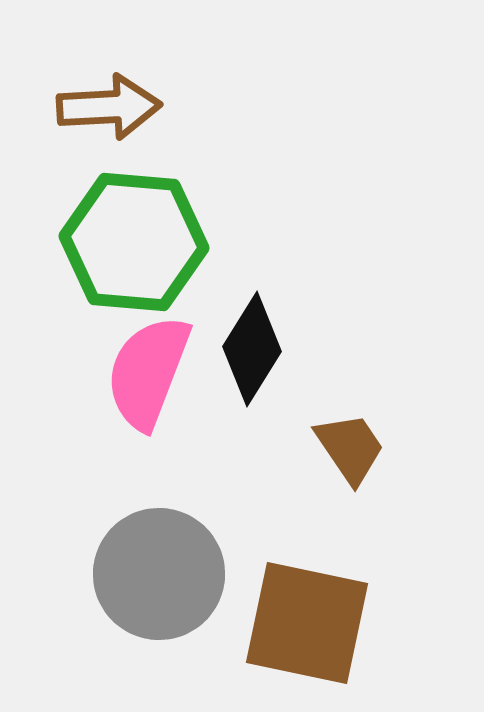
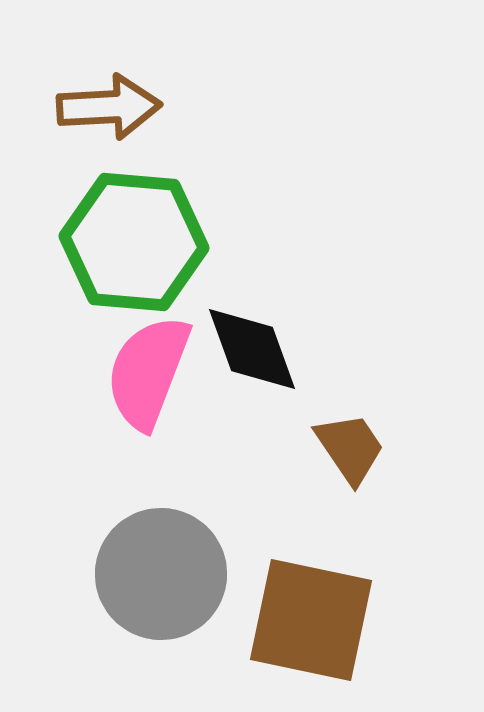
black diamond: rotated 52 degrees counterclockwise
gray circle: moved 2 px right
brown square: moved 4 px right, 3 px up
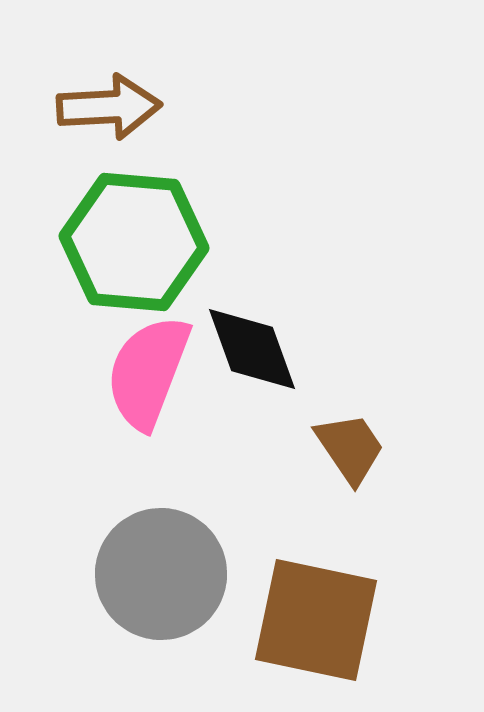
brown square: moved 5 px right
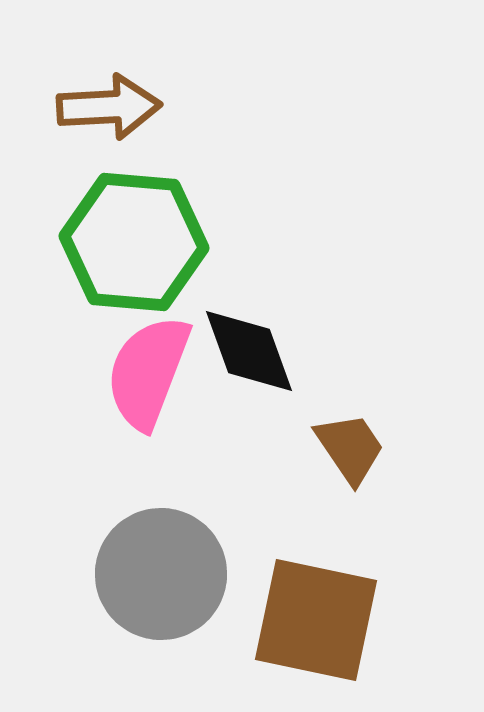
black diamond: moved 3 px left, 2 px down
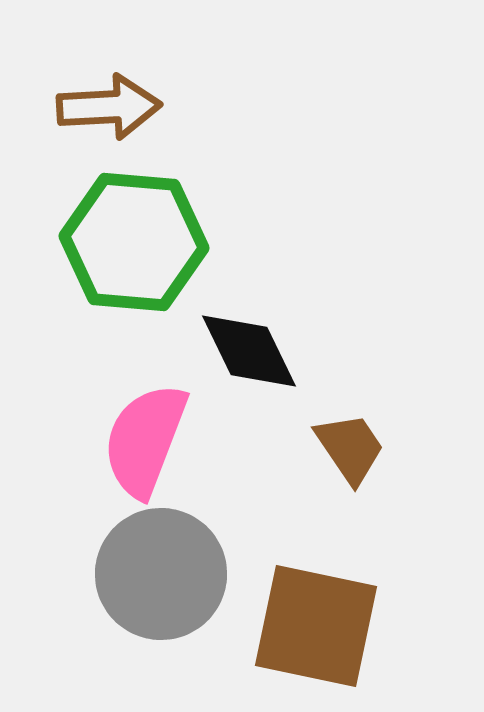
black diamond: rotated 6 degrees counterclockwise
pink semicircle: moved 3 px left, 68 px down
brown square: moved 6 px down
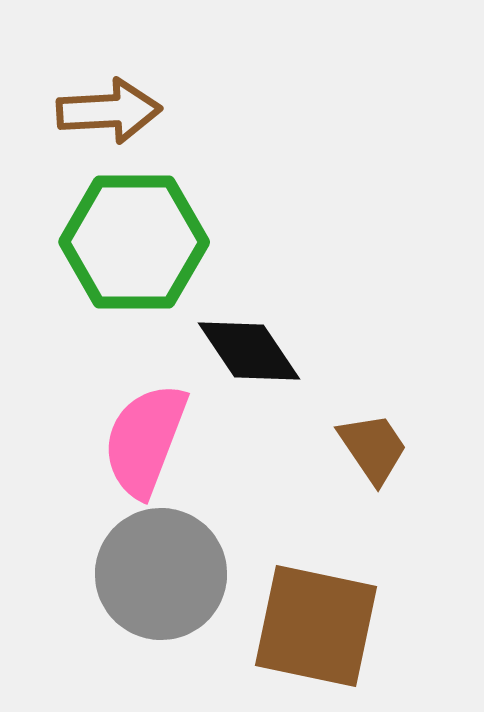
brown arrow: moved 4 px down
green hexagon: rotated 5 degrees counterclockwise
black diamond: rotated 8 degrees counterclockwise
brown trapezoid: moved 23 px right
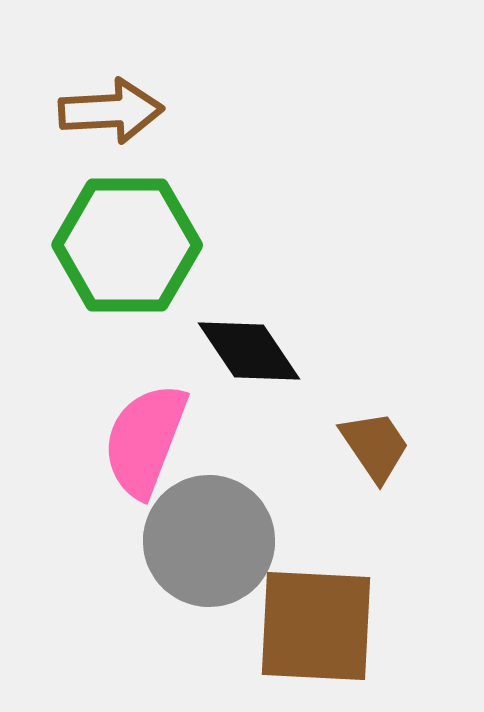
brown arrow: moved 2 px right
green hexagon: moved 7 px left, 3 px down
brown trapezoid: moved 2 px right, 2 px up
gray circle: moved 48 px right, 33 px up
brown square: rotated 9 degrees counterclockwise
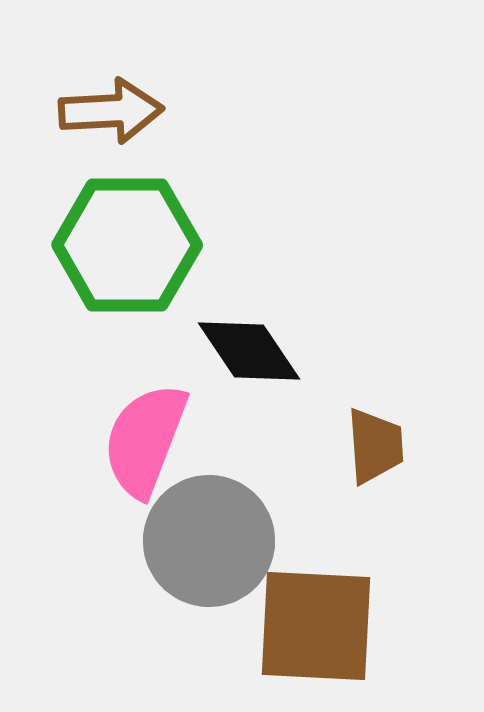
brown trapezoid: rotated 30 degrees clockwise
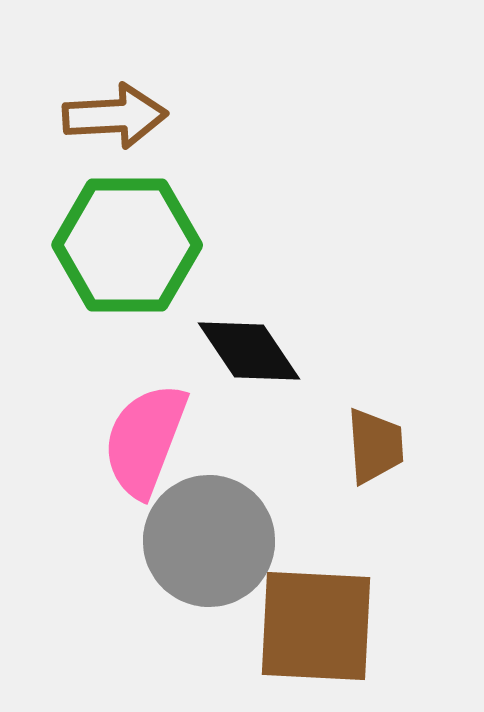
brown arrow: moved 4 px right, 5 px down
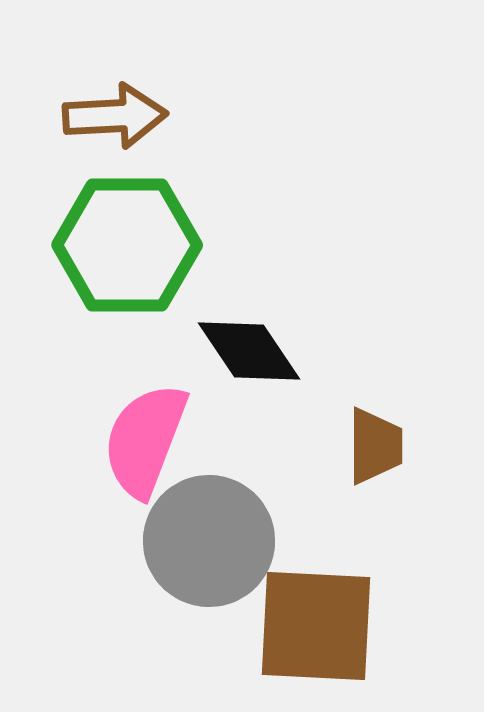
brown trapezoid: rotated 4 degrees clockwise
